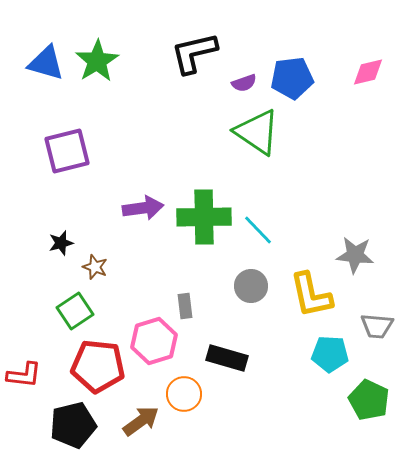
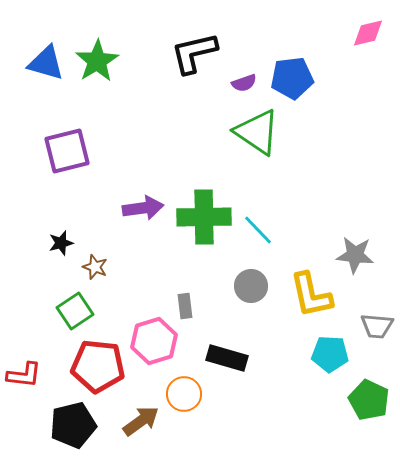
pink diamond: moved 39 px up
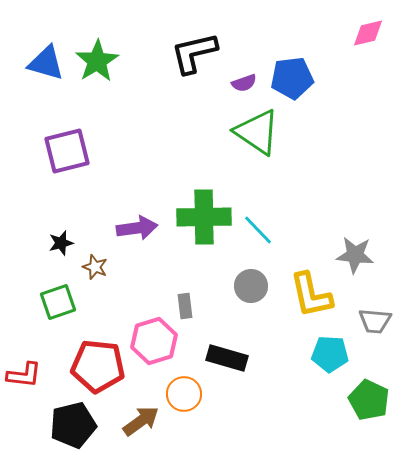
purple arrow: moved 6 px left, 20 px down
green square: moved 17 px left, 9 px up; rotated 15 degrees clockwise
gray trapezoid: moved 2 px left, 5 px up
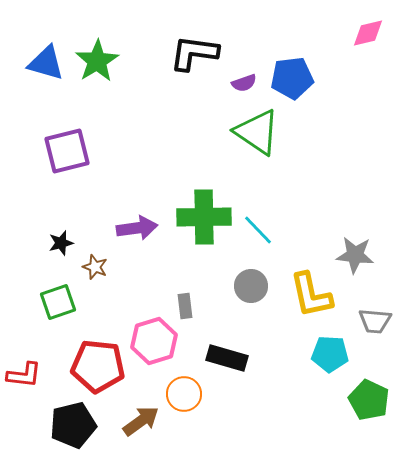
black L-shape: rotated 21 degrees clockwise
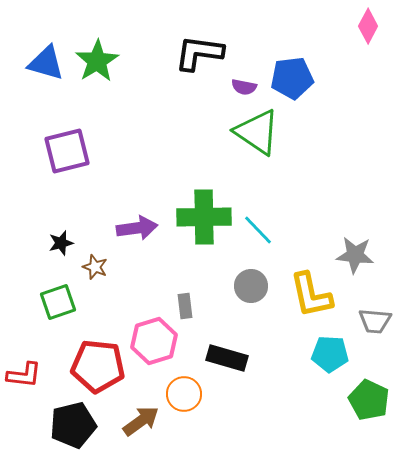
pink diamond: moved 7 px up; rotated 48 degrees counterclockwise
black L-shape: moved 5 px right
purple semicircle: moved 4 px down; rotated 30 degrees clockwise
